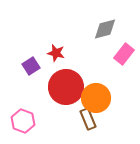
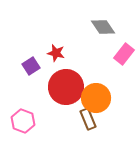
gray diamond: moved 2 px left, 2 px up; rotated 70 degrees clockwise
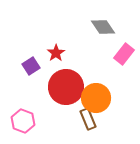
red star: rotated 24 degrees clockwise
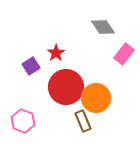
brown rectangle: moved 5 px left, 2 px down
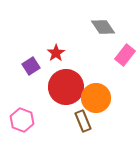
pink rectangle: moved 1 px right, 1 px down
pink hexagon: moved 1 px left, 1 px up
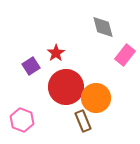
gray diamond: rotated 20 degrees clockwise
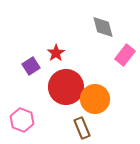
orange circle: moved 1 px left, 1 px down
brown rectangle: moved 1 px left, 7 px down
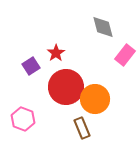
pink hexagon: moved 1 px right, 1 px up
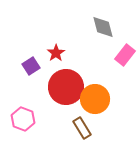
brown rectangle: rotated 10 degrees counterclockwise
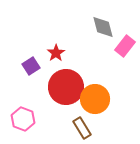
pink rectangle: moved 9 px up
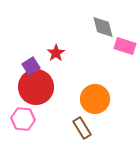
pink rectangle: rotated 70 degrees clockwise
red circle: moved 30 px left
pink hexagon: rotated 15 degrees counterclockwise
